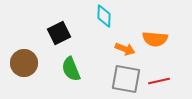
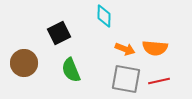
orange semicircle: moved 9 px down
green semicircle: moved 1 px down
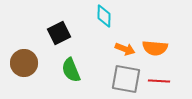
red line: rotated 15 degrees clockwise
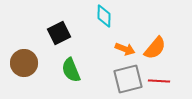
orange semicircle: rotated 55 degrees counterclockwise
gray square: moved 2 px right; rotated 24 degrees counterclockwise
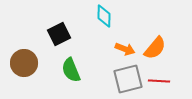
black square: moved 1 px down
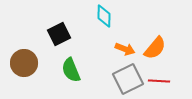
gray square: rotated 12 degrees counterclockwise
